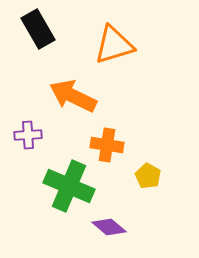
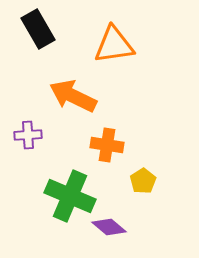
orange triangle: rotated 9 degrees clockwise
yellow pentagon: moved 5 px left, 5 px down; rotated 10 degrees clockwise
green cross: moved 1 px right, 10 px down
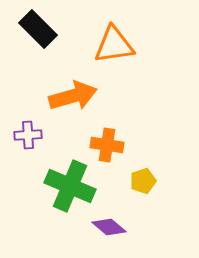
black rectangle: rotated 15 degrees counterclockwise
orange arrow: rotated 138 degrees clockwise
yellow pentagon: rotated 15 degrees clockwise
green cross: moved 10 px up
